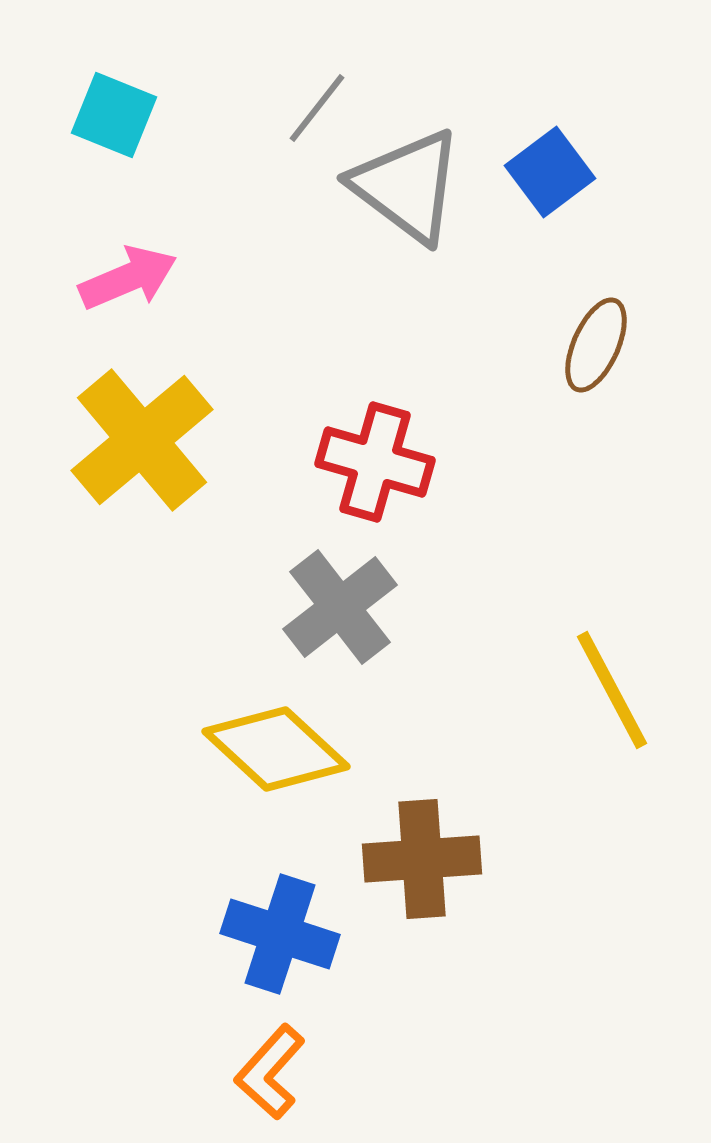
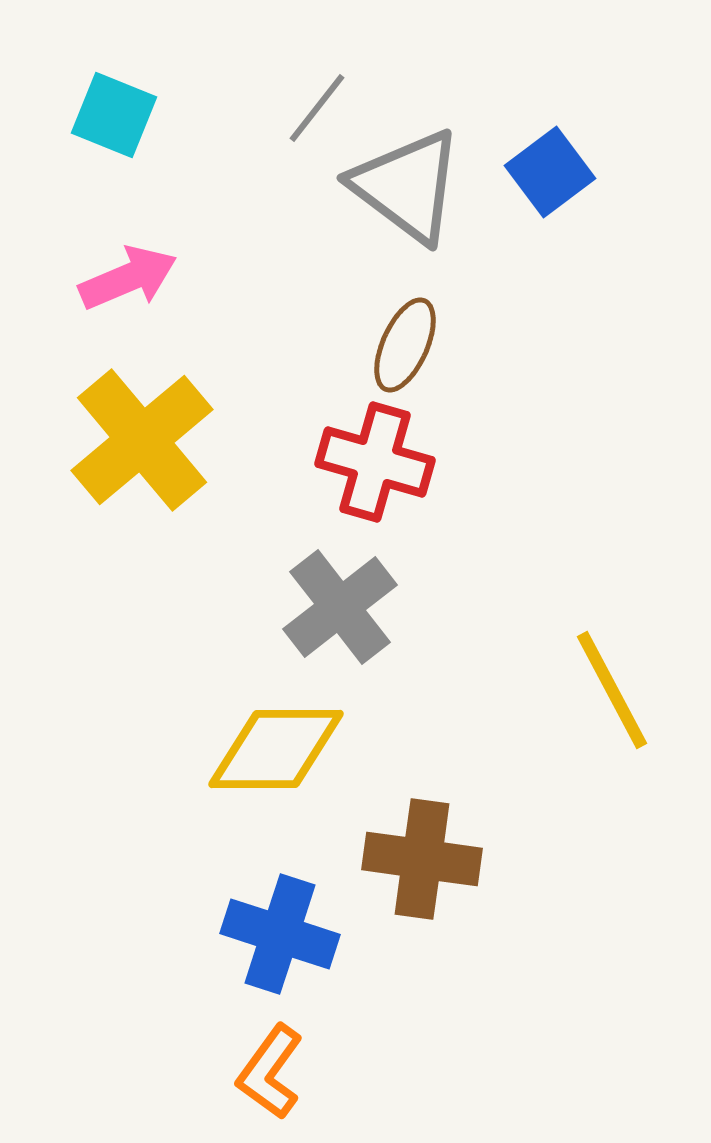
brown ellipse: moved 191 px left
yellow diamond: rotated 43 degrees counterclockwise
brown cross: rotated 12 degrees clockwise
orange L-shape: rotated 6 degrees counterclockwise
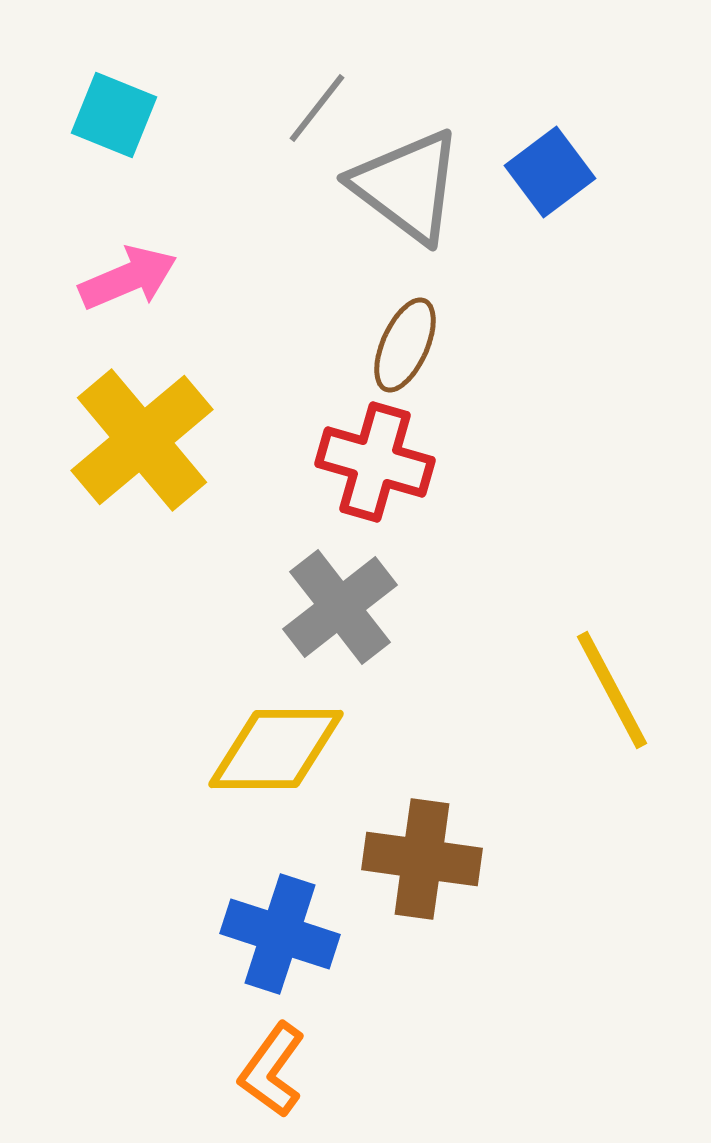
orange L-shape: moved 2 px right, 2 px up
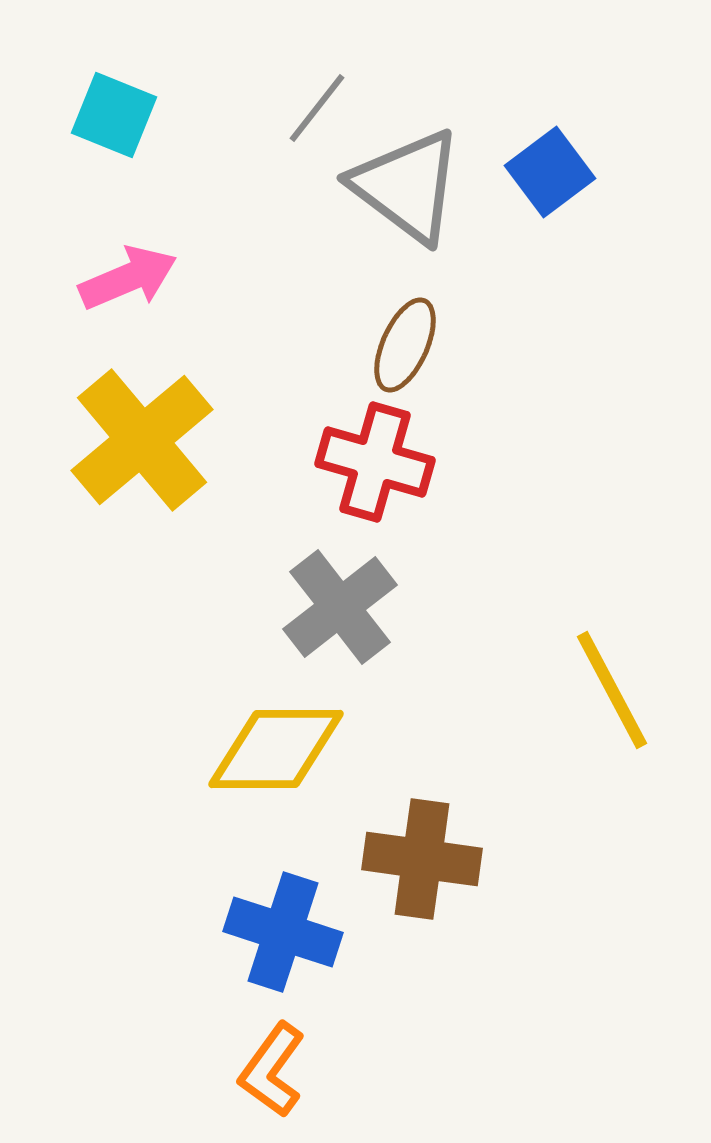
blue cross: moved 3 px right, 2 px up
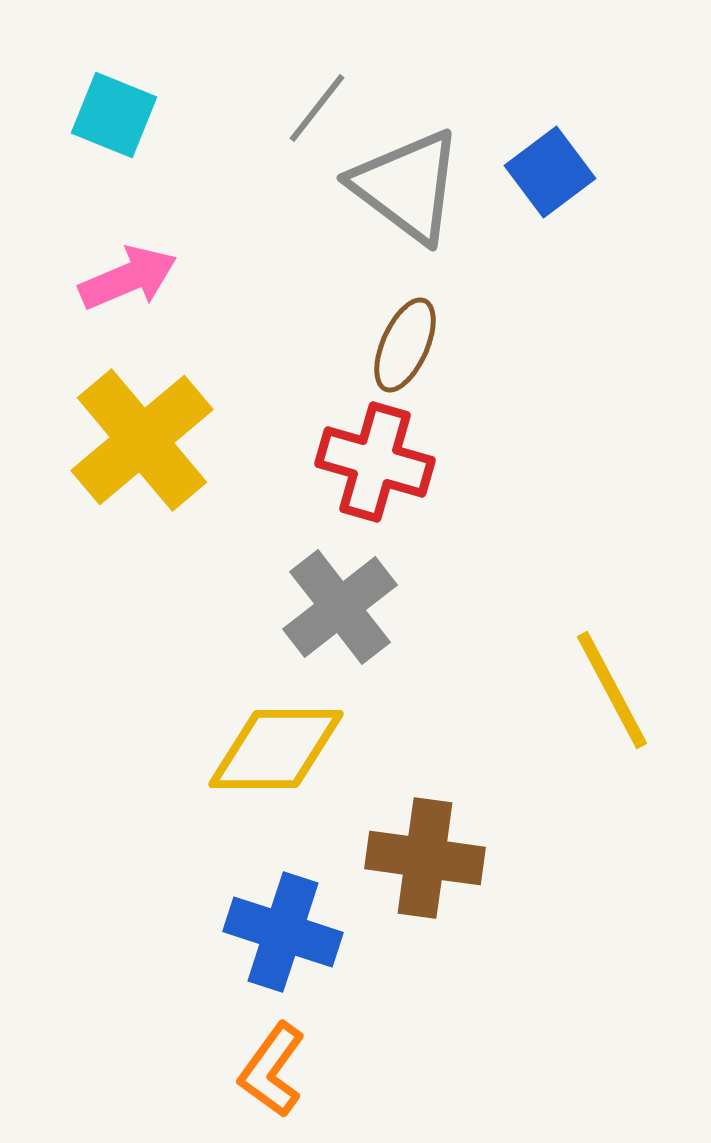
brown cross: moved 3 px right, 1 px up
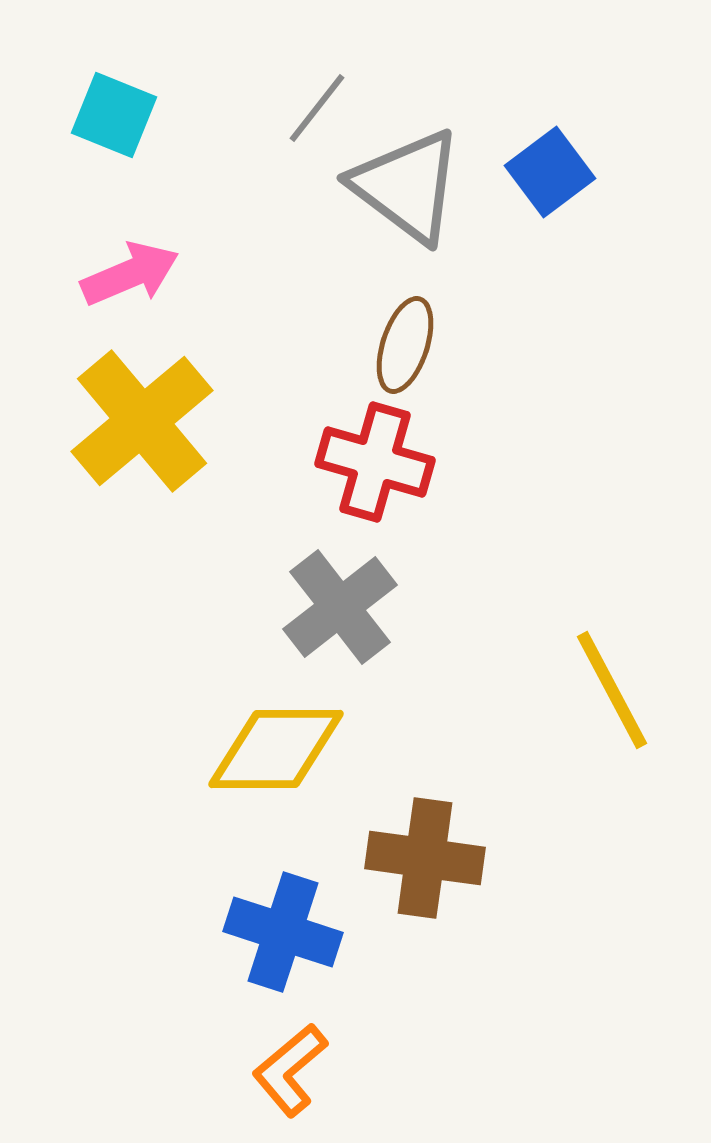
pink arrow: moved 2 px right, 4 px up
brown ellipse: rotated 6 degrees counterclockwise
yellow cross: moved 19 px up
orange L-shape: moved 18 px right; rotated 14 degrees clockwise
